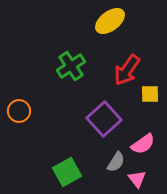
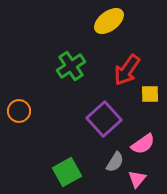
yellow ellipse: moved 1 px left
gray semicircle: moved 1 px left
pink triangle: rotated 18 degrees clockwise
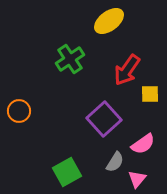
green cross: moved 1 px left, 7 px up
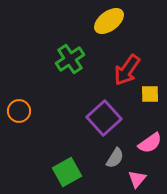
purple square: moved 1 px up
pink semicircle: moved 7 px right, 1 px up
gray semicircle: moved 4 px up
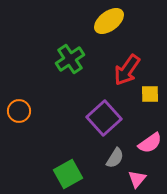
green square: moved 1 px right, 2 px down
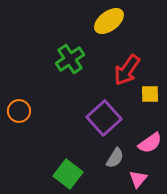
green square: rotated 24 degrees counterclockwise
pink triangle: moved 1 px right
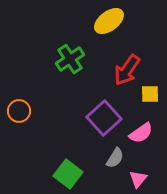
pink semicircle: moved 9 px left, 10 px up
